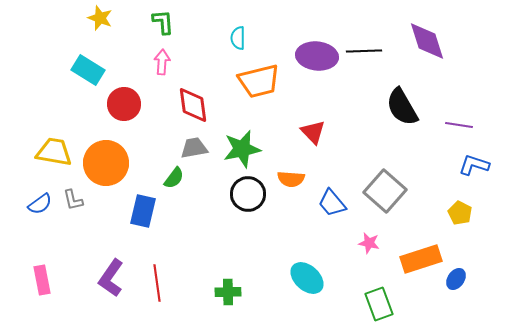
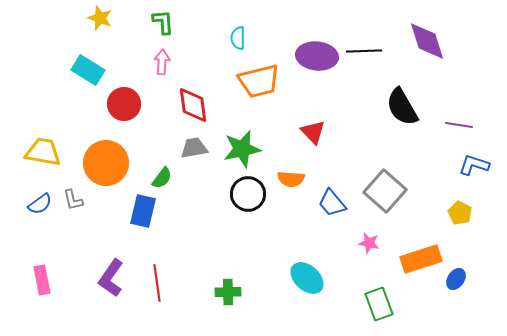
yellow trapezoid: moved 11 px left
green semicircle: moved 12 px left
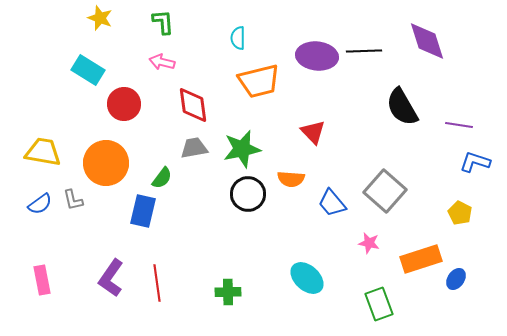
pink arrow: rotated 80 degrees counterclockwise
blue L-shape: moved 1 px right, 3 px up
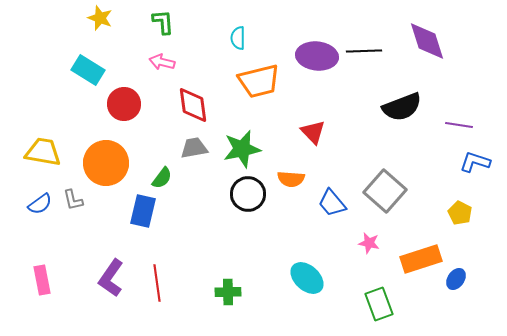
black semicircle: rotated 81 degrees counterclockwise
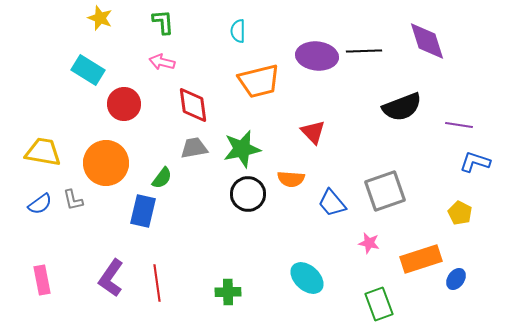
cyan semicircle: moved 7 px up
gray square: rotated 30 degrees clockwise
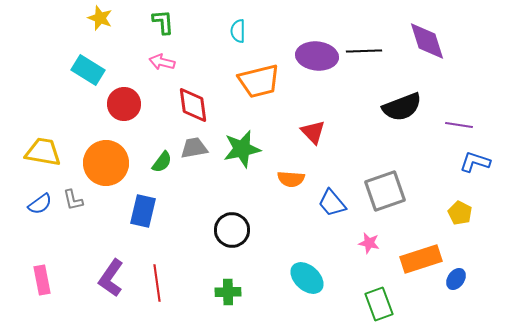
green semicircle: moved 16 px up
black circle: moved 16 px left, 36 px down
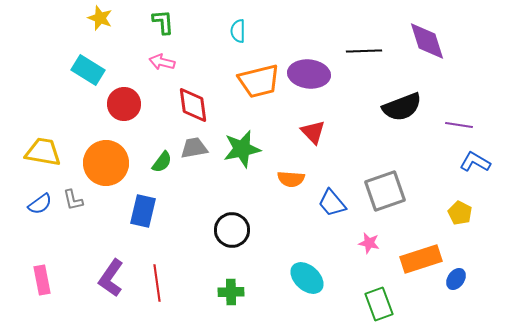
purple ellipse: moved 8 px left, 18 px down
blue L-shape: rotated 12 degrees clockwise
green cross: moved 3 px right
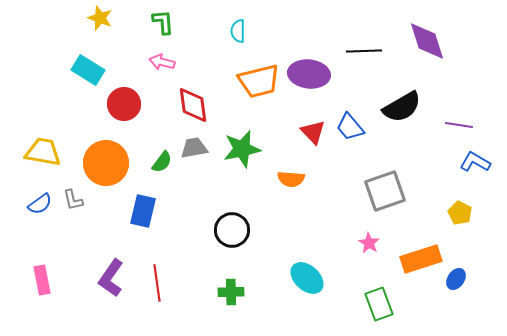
black semicircle: rotated 9 degrees counterclockwise
blue trapezoid: moved 18 px right, 76 px up
pink star: rotated 20 degrees clockwise
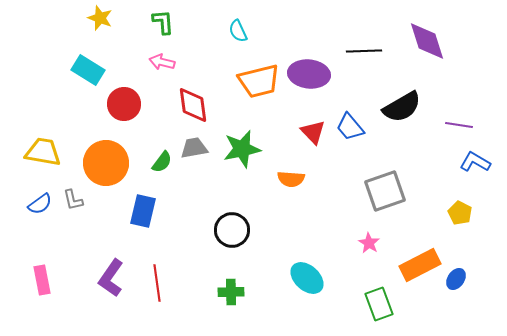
cyan semicircle: rotated 25 degrees counterclockwise
orange rectangle: moved 1 px left, 6 px down; rotated 9 degrees counterclockwise
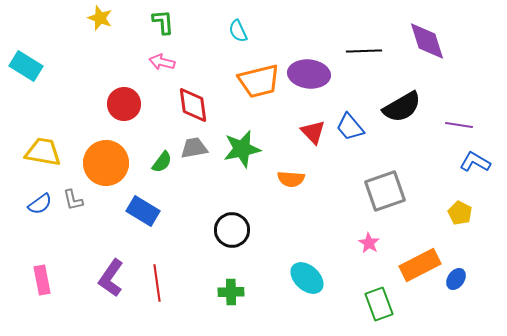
cyan rectangle: moved 62 px left, 4 px up
blue rectangle: rotated 72 degrees counterclockwise
